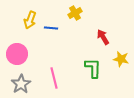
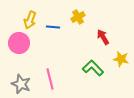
yellow cross: moved 3 px right, 4 px down
blue line: moved 2 px right, 1 px up
pink circle: moved 2 px right, 11 px up
green L-shape: rotated 45 degrees counterclockwise
pink line: moved 4 px left, 1 px down
gray star: rotated 18 degrees counterclockwise
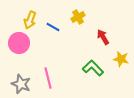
blue line: rotated 24 degrees clockwise
pink line: moved 2 px left, 1 px up
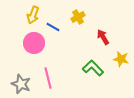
yellow arrow: moved 3 px right, 5 px up
pink circle: moved 15 px right
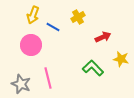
red arrow: rotated 98 degrees clockwise
pink circle: moved 3 px left, 2 px down
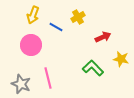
blue line: moved 3 px right
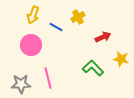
gray star: rotated 24 degrees counterclockwise
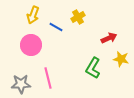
red arrow: moved 6 px right, 1 px down
green L-shape: rotated 105 degrees counterclockwise
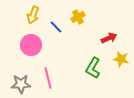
blue line: rotated 16 degrees clockwise
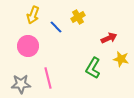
pink circle: moved 3 px left, 1 px down
